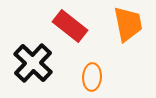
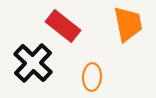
red rectangle: moved 7 px left
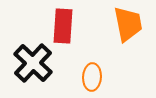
red rectangle: rotated 56 degrees clockwise
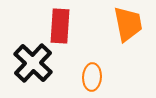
red rectangle: moved 3 px left
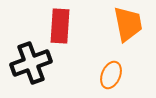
black cross: moved 2 px left; rotated 27 degrees clockwise
orange ellipse: moved 19 px right, 2 px up; rotated 20 degrees clockwise
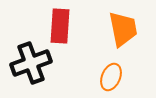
orange trapezoid: moved 5 px left, 5 px down
orange ellipse: moved 2 px down
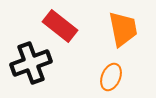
red rectangle: rotated 56 degrees counterclockwise
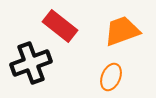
orange trapezoid: moved 1 px left, 2 px down; rotated 99 degrees counterclockwise
